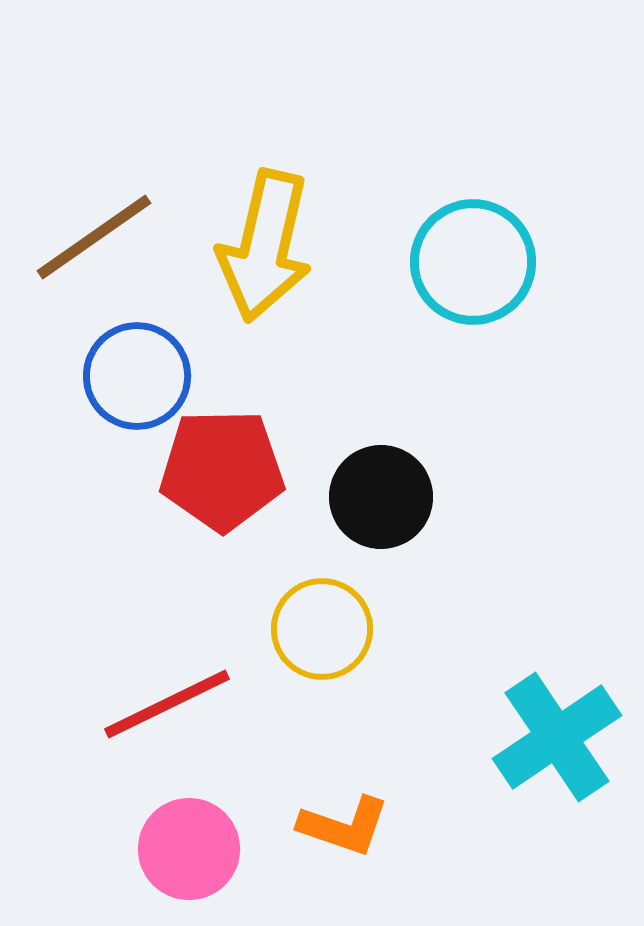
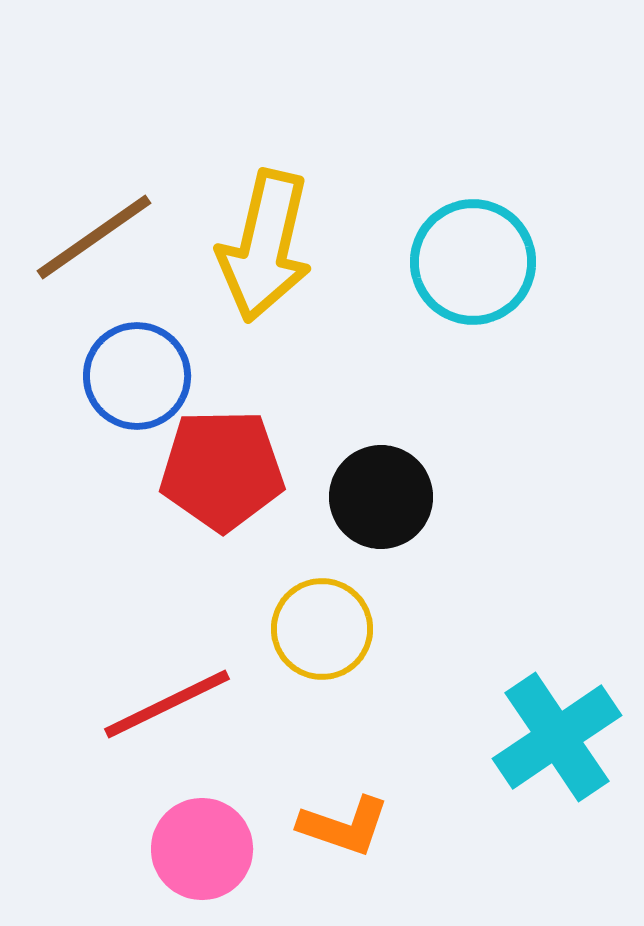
pink circle: moved 13 px right
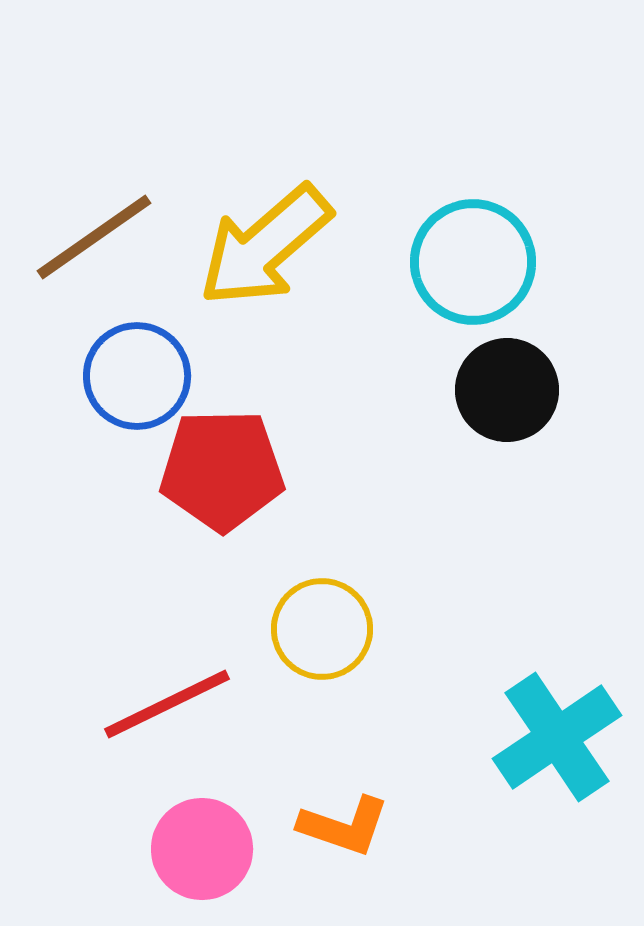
yellow arrow: rotated 36 degrees clockwise
black circle: moved 126 px right, 107 px up
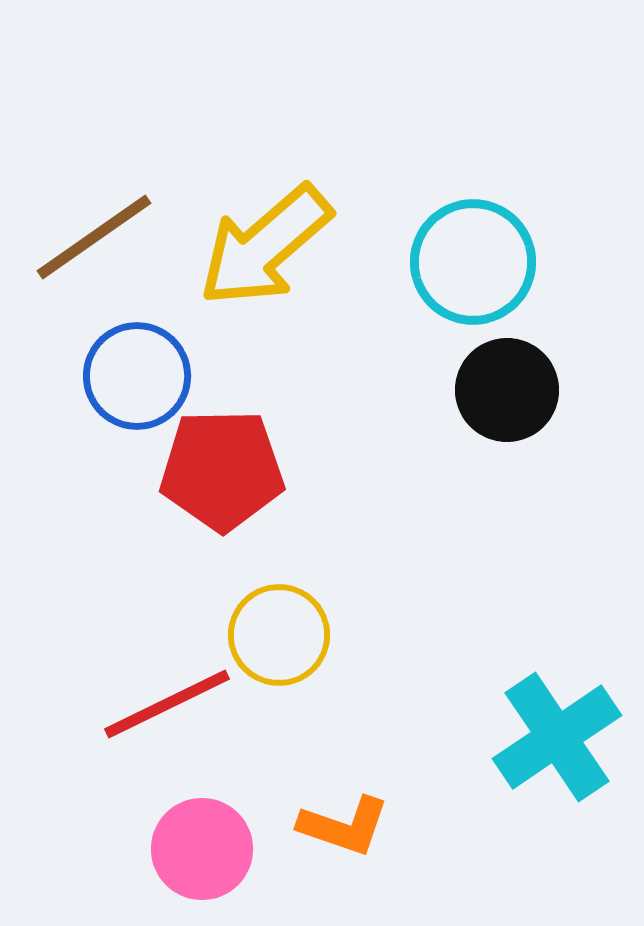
yellow circle: moved 43 px left, 6 px down
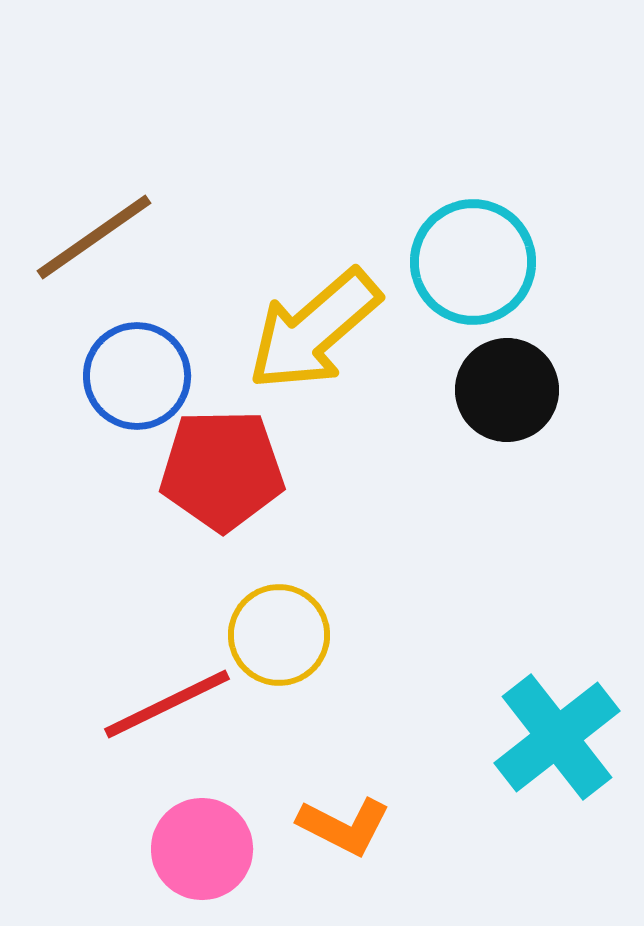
yellow arrow: moved 49 px right, 84 px down
cyan cross: rotated 4 degrees counterclockwise
orange L-shape: rotated 8 degrees clockwise
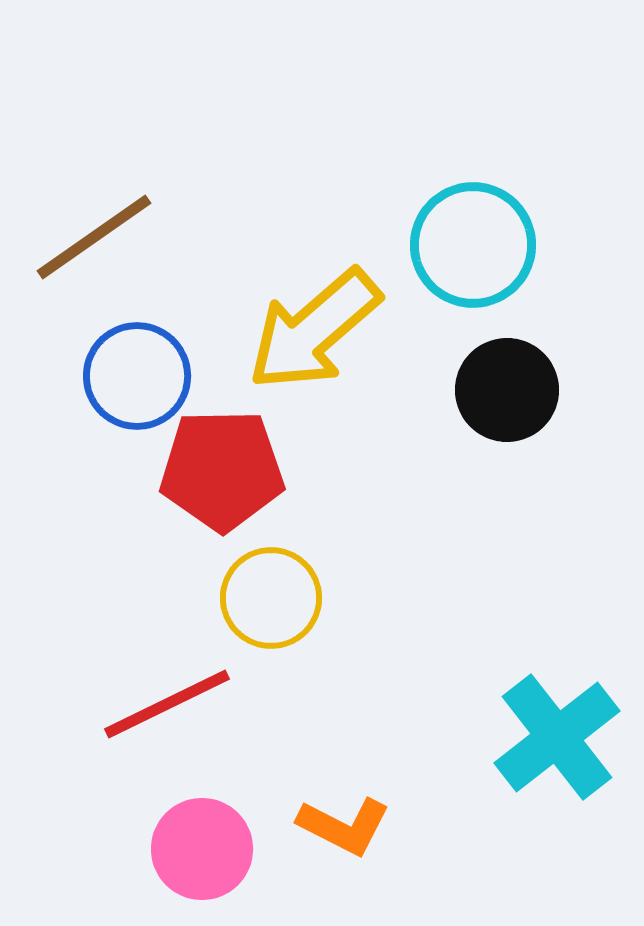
cyan circle: moved 17 px up
yellow circle: moved 8 px left, 37 px up
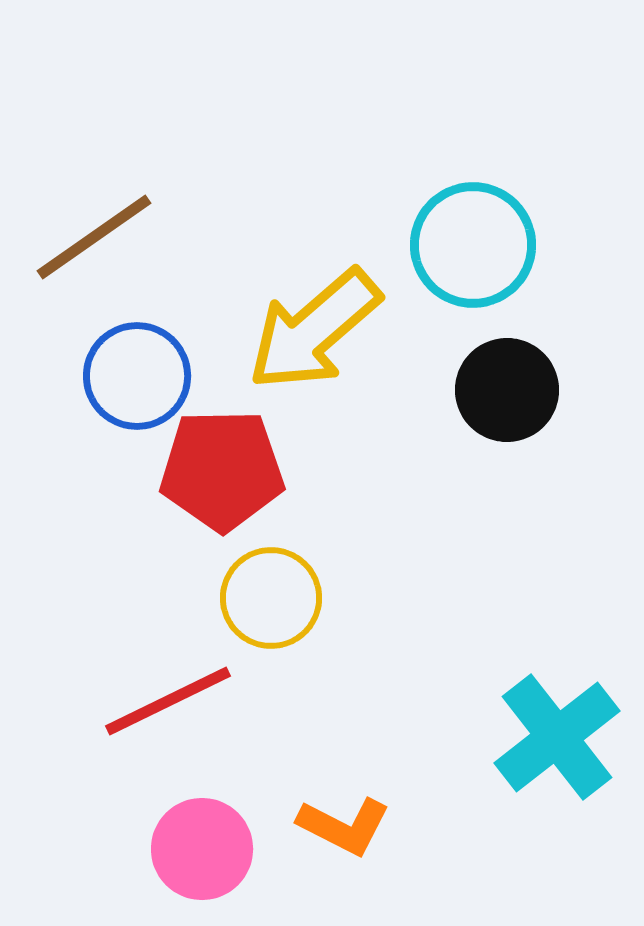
red line: moved 1 px right, 3 px up
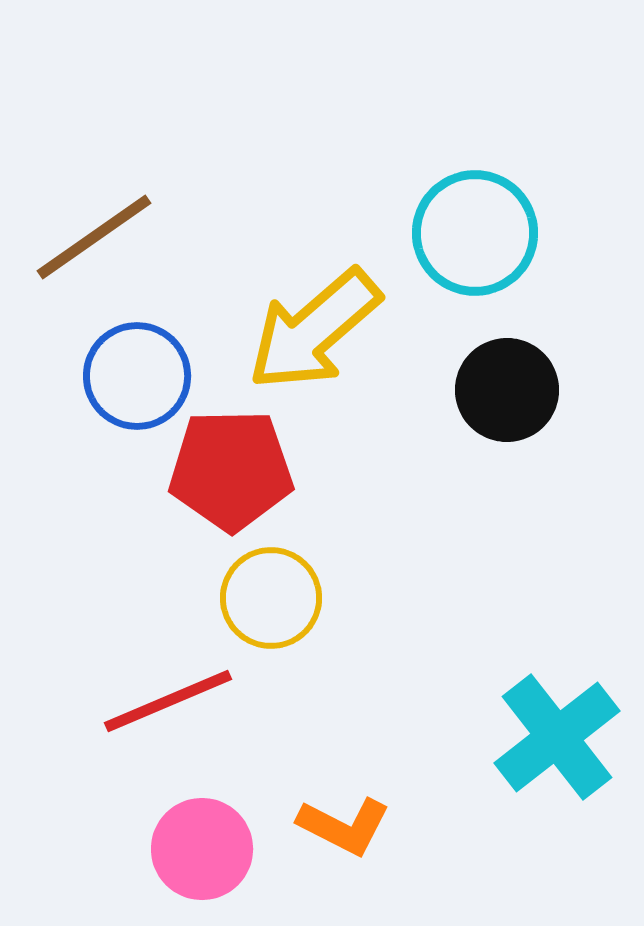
cyan circle: moved 2 px right, 12 px up
red pentagon: moved 9 px right
red line: rotated 3 degrees clockwise
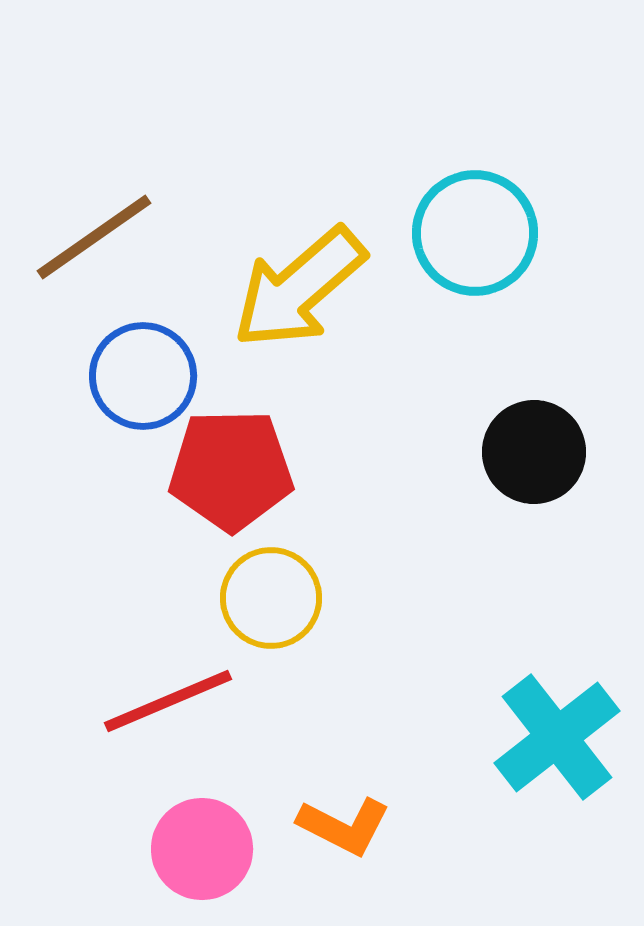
yellow arrow: moved 15 px left, 42 px up
blue circle: moved 6 px right
black circle: moved 27 px right, 62 px down
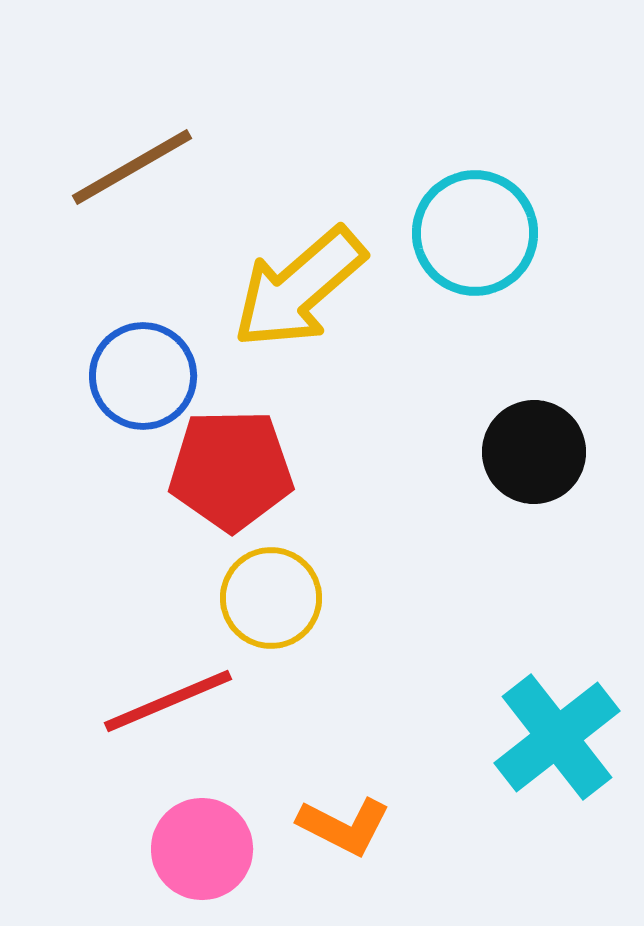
brown line: moved 38 px right, 70 px up; rotated 5 degrees clockwise
